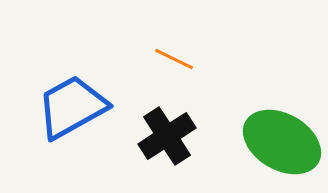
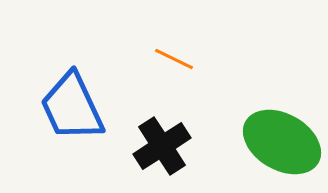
blue trapezoid: rotated 86 degrees counterclockwise
black cross: moved 5 px left, 10 px down
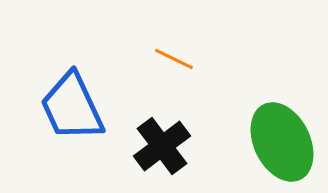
green ellipse: rotated 34 degrees clockwise
black cross: rotated 4 degrees counterclockwise
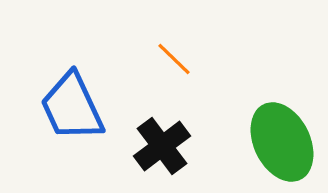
orange line: rotated 18 degrees clockwise
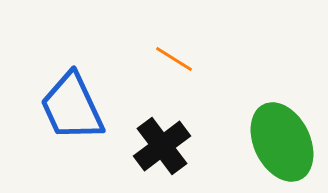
orange line: rotated 12 degrees counterclockwise
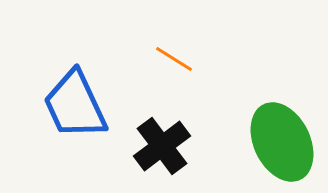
blue trapezoid: moved 3 px right, 2 px up
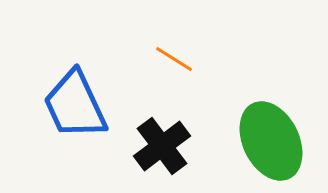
green ellipse: moved 11 px left, 1 px up
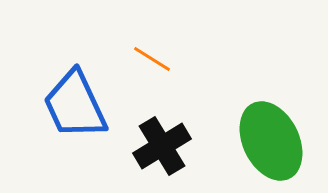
orange line: moved 22 px left
black cross: rotated 6 degrees clockwise
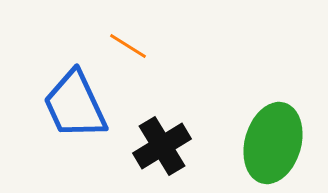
orange line: moved 24 px left, 13 px up
green ellipse: moved 2 px right, 2 px down; rotated 42 degrees clockwise
